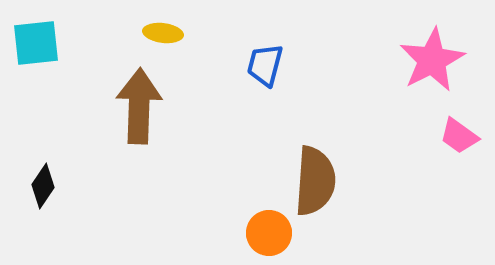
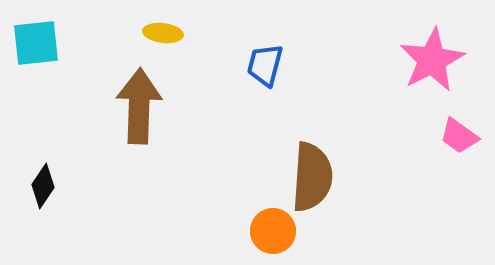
brown semicircle: moved 3 px left, 4 px up
orange circle: moved 4 px right, 2 px up
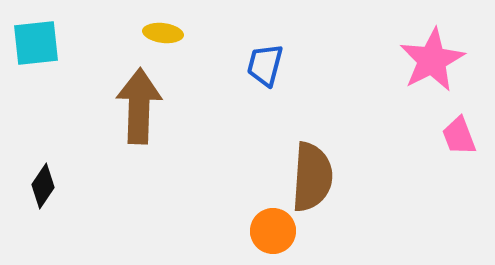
pink trapezoid: rotated 33 degrees clockwise
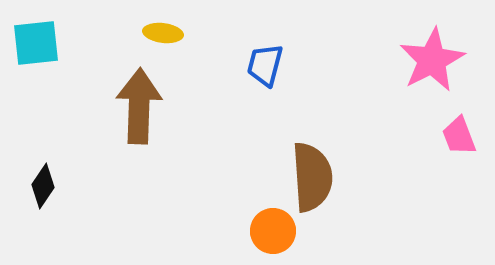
brown semicircle: rotated 8 degrees counterclockwise
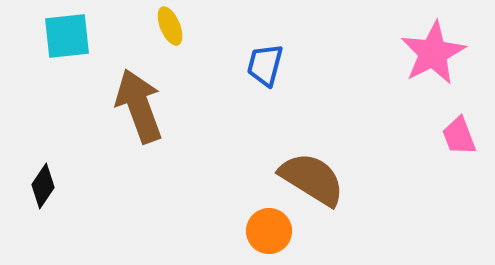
yellow ellipse: moved 7 px right, 7 px up; rotated 60 degrees clockwise
cyan square: moved 31 px right, 7 px up
pink star: moved 1 px right, 7 px up
brown arrow: rotated 22 degrees counterclockwise
brown semicircle: moved 2 px down; rotated 54 degrees counterclockwise
orange circle: moved 4 px left
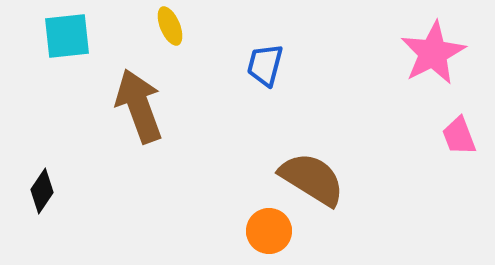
black diamond: moved 1 px left, 5 px down
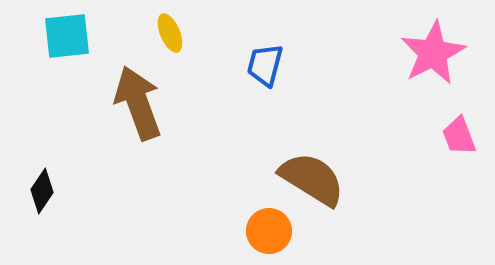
yellow ellipse: moved 7 px down
brown arrow: moved 1 px left, 3 px up
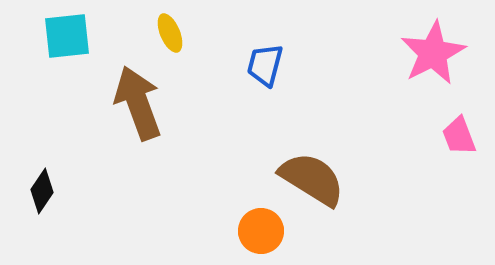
orange circle: moved 8 px left
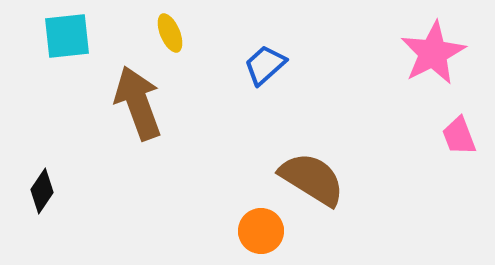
blue trapezoid: rotated 33 degrees clockwise
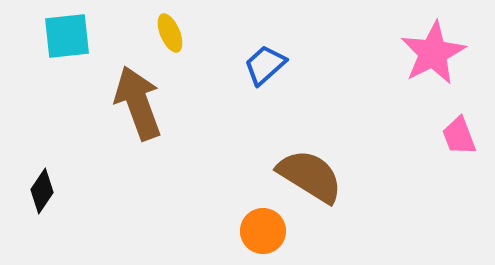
brown semicircle: moved 2 px left, 3 px up
orange circle: moved 2 px right
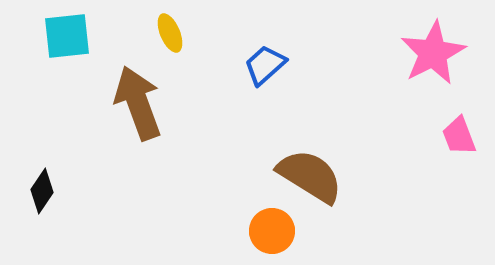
orange circle: moved 9 px right
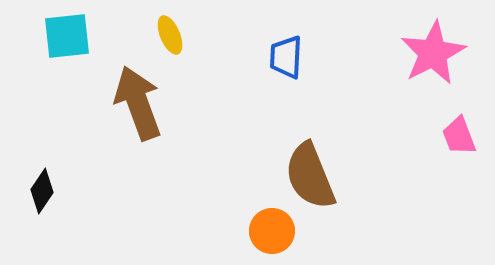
yellow ellipse: moved 2 px down
blue trapezoid: moved 21 px right, 8 px up; rotated 45 degrees counterclockwise
brown semicircle: rotated 144 degrees counterclockwise
